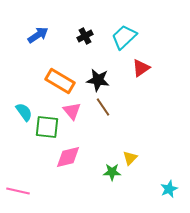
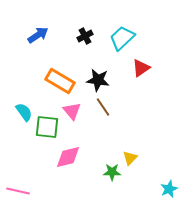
cyan trapezoid: moved 2 px left, 1 px down
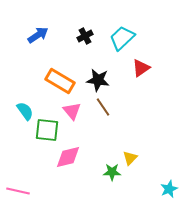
cyan semicircle: moved 1 px right, 1 px up
green square: moved 3 px down
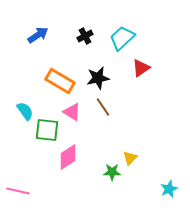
black star: moved 2 px up; rotated 20 degrees counterclockwise
pink triangle: moved 1 px down; rotated 18 degrees counterclockwise
pink diamond: rotated 20 degrees counterclockwise
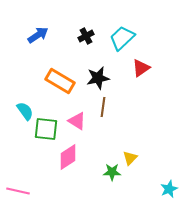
black cross: moved 1 px right
brown line: rotated 42 degrees clockwise
pink triangle: moved 5 px right, 9 px down
green square: moved 1 px left, 1 px up
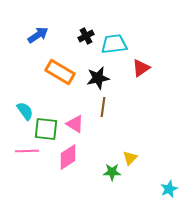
cyan trapezoid: moved 8 px left, 6 px down; rotated 36 degrees clockwise
orange rectangle: moved 9 px up
pink triangle: moved 2 px left, 3 px down
pink line: moved 9 px right, 40 px up; rotated 15 degrees counterclockwise
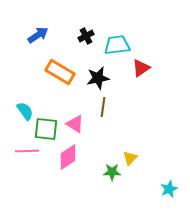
cyan trapezoid: moved 3 px right, 1 px down
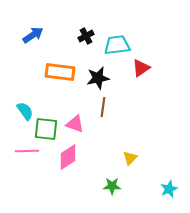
blue arrow: moved 5 px left
orange rectangle: rotated 24 degrees counterclockwise
pink triangle: rotated 12 degrees counterclockwise
green star: moved 14 px down
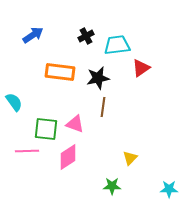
cyan semicircle: moved 11 px left, 9 px up
cyan star: rotated 24 degrees clockwise
